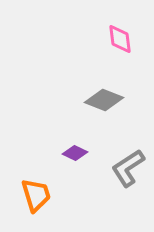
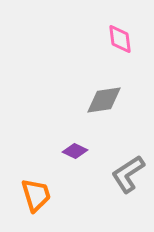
gray diamond: rotated 30 degrees counterclockwise
purple diamond: moved 2 px up
gray L-shape: moved 6 px down
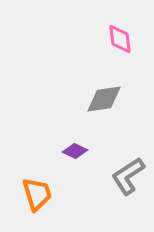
gray diamond: moved 1 px up
gray L-shape: moved 2 px down
orange trapezoid: moved 1 px right, 1 px up
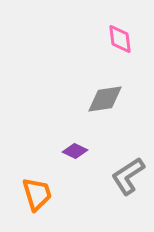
gray diamond: moved 1 px right
